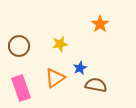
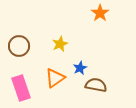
orange star: moved 11 px up
yellow star: rotated 14 degrees counterclockwise
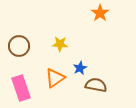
yellow star: rotated 28 degrees clockwise
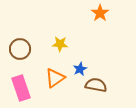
brown circle: moved 1 px right, 3 px down
blue star: moved 1 px down
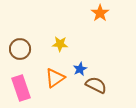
brown semicircle: rotated 15 degrees clockwise
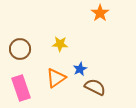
orange triangle: moved 1 px right
brown semicircle: moved 1 px left, 2 px down
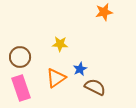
orange star: moved 4 px right, 1 px up; rotated 24 degrees clockwise
brown circle: moved 8 px down
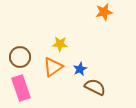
orange triangle: moved 3 px left, 11 px up
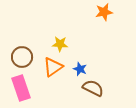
brown circle: moved 2 px right
blue star: rotated 24 degrees counterclockwise
brown semicircle: moved 2 px left, 1 px down
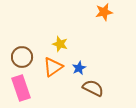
yellow star: rotated 14 degrees clockwise
blue star: moved 1 px left, 1 px up; rotated 24 degrees clockwise
